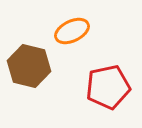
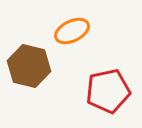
red pentagon: moved 4 px down
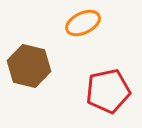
orange ellipse: moved 11 px right, 8 px up
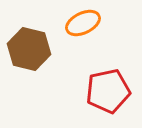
brown hexagon: moved 17 px up
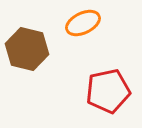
brown hexagon: moved 2 px left
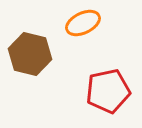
brown hexagon: moved 3 px right, 5 px down
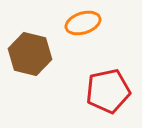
orange ellipse: rotated 8 degrees clockwise
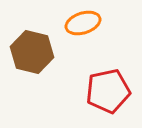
brown hexagon: moved 2 px right, 2 px up
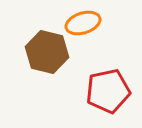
brown hexagon: moved 15 px right
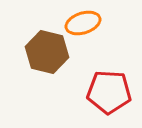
red pentagon: moved 1 px right, 1 px down; rotated 15 degrees clockwise
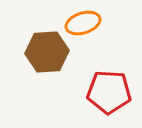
brown hexagon: rotated 18 degrees counterclockwise
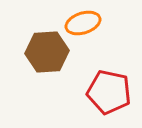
red pentagon: rotated 9 degrees clockwise
